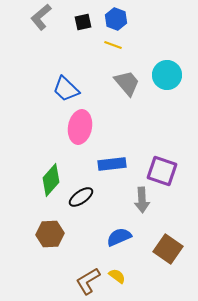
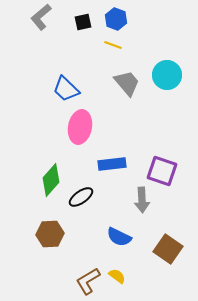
blue semicircle: rotated 130 degrees counterclockwise
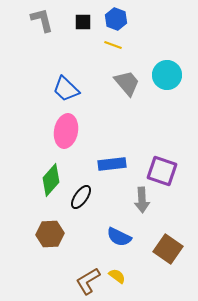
gray L-shape: moved 1 px right, 3 px down; rotated 116 degrees clockwise
black square: rotated 12 degrees clockwise
pink ellipse: moved 14 px left, 4 px down
black ellipse: rotated 20 degrees counterclockwise
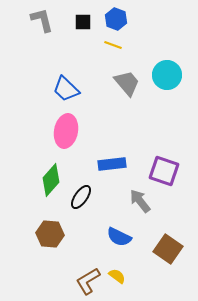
purple square: moved 2 px right
gray arrow: moved 2 px left, 1 px down; rotated 145 degrees clockwise
brown hexagon: rotated 8 degrees clockwise
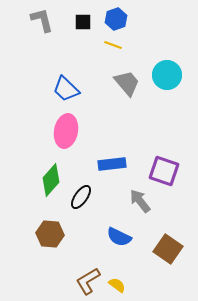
blue hexagon: rotated 20 degrees clockwise
yellow semicircle: moved 9 px down
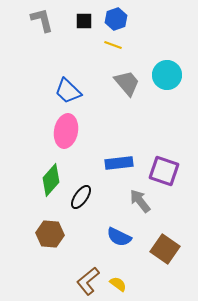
black square: moved 1 px right, 1 px up
blue trapezoid: moved 2 px right, 2 px down
blue rectangle: moved 7 px right, 1 px up
brown square: moved 3 px left
brown L-shape: rotated 8 degrees counterclockwise
yellow semicircle: moved 1 px right, 1 px up
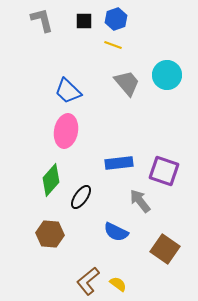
blue semicircle: moved 3 px left, 5 px up
